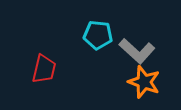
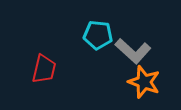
gray L-shape: moved 4 px left
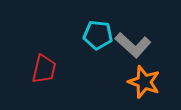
gray L-shape: moved 6 px up
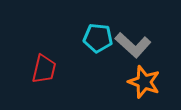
cyan pentagon: moved 3 px down
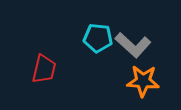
orange star: moved 1 px left, 1 px up; rotated 16 degrees counterclockwise
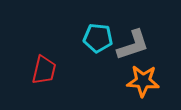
gray L-shape: rotated 60 degrees counterclockwise
red trapezoid: moved 1 px down
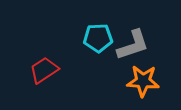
cyan pentagon: rotated 8 degrees counterclockwise
red trapezoid: rotated 136 degrees counterclockwise
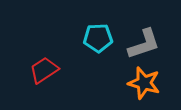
gray L-shape: moved 11 px right, 1 px up
orange star: moved 1 px right, 2 px down; rotated 12 degrees clockwise
